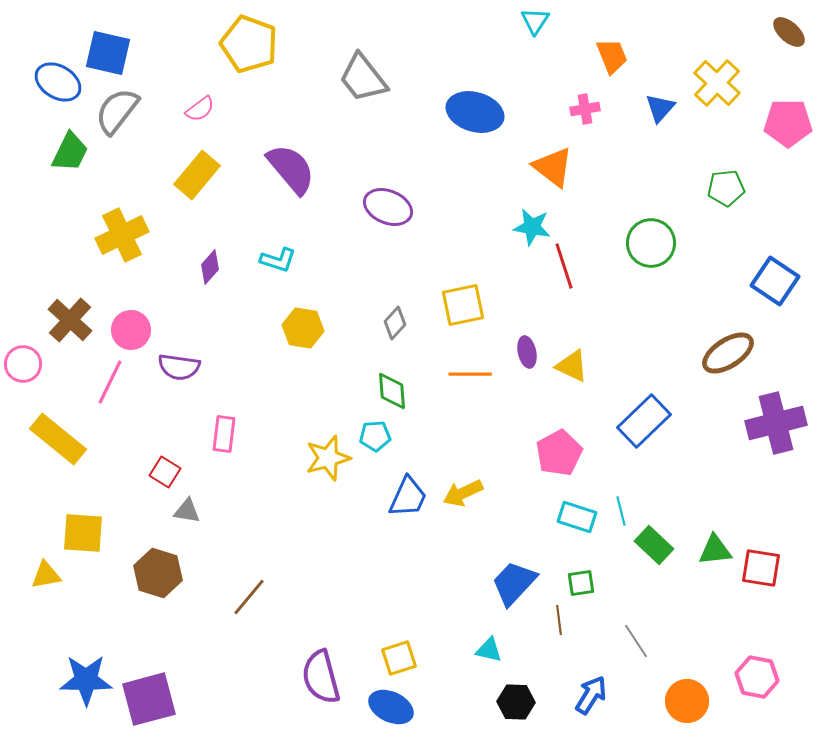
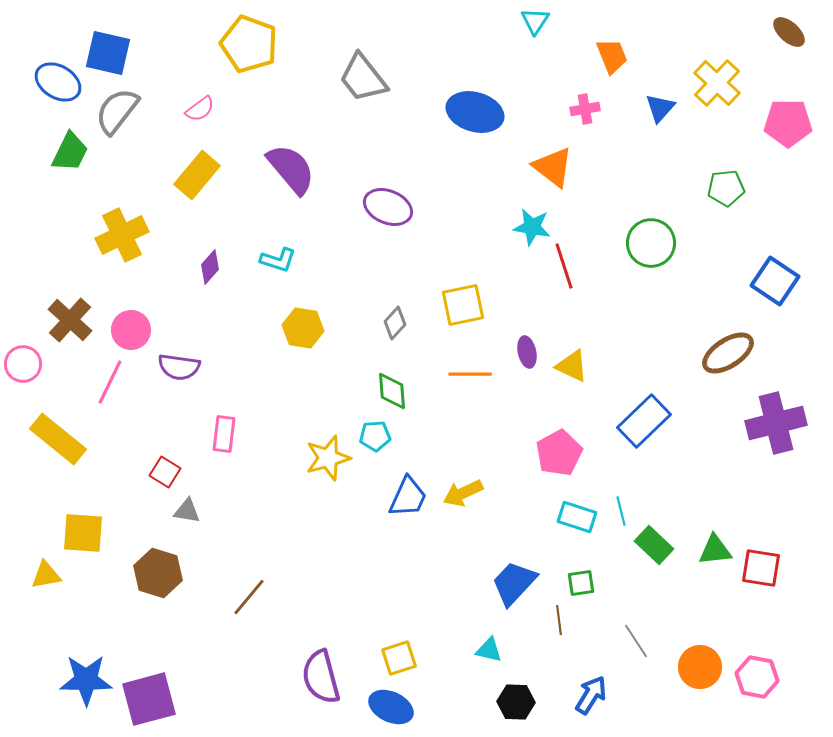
orange circle at (687, 701): moved 13 px right, 34 px up
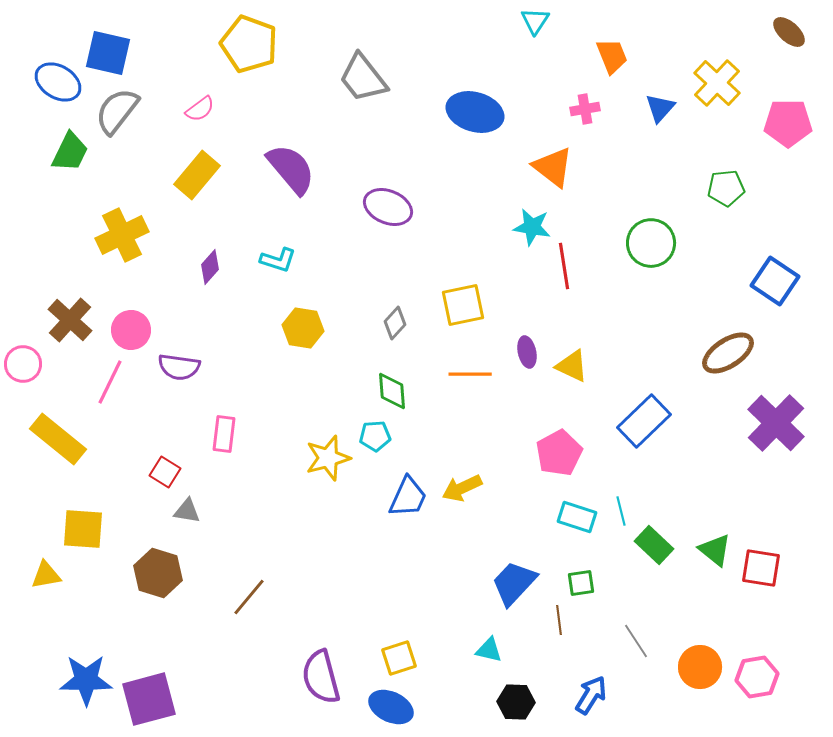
red line at (564, 266): rotated 9 degrees clockwise
purple cross at (776, 423): rotated 32 degrees counterclockwise
yellow arrow at (463, 493): moved 1 px left, 5 px up
yellow square at (83, 533): moved 4 px up
green triangle at (715, 550): rotated 45 degrees clockwise
pink hexagon at (757, 677): rotated 21 degrees counterclockwise
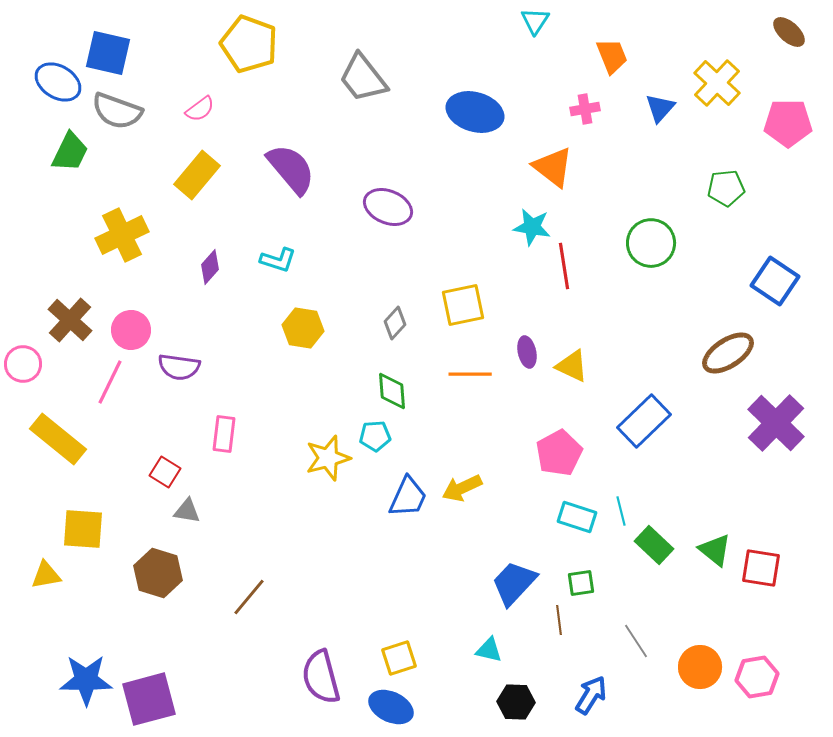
gray semicircle at (117, 111): rotated 108 degrees counterclockwise
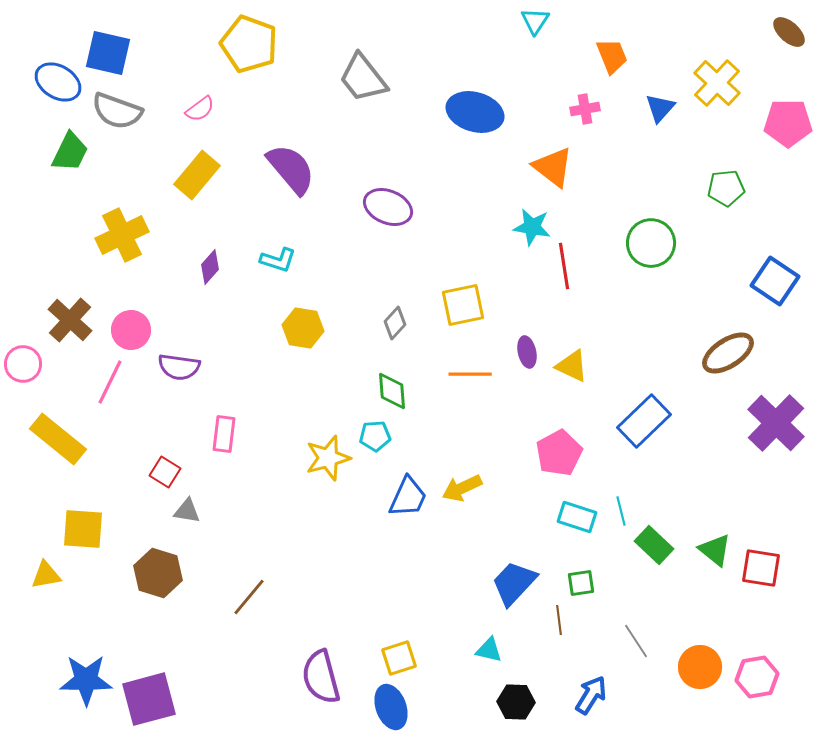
blue ellipse at (391, 707): rotated 45 degrees clockwise
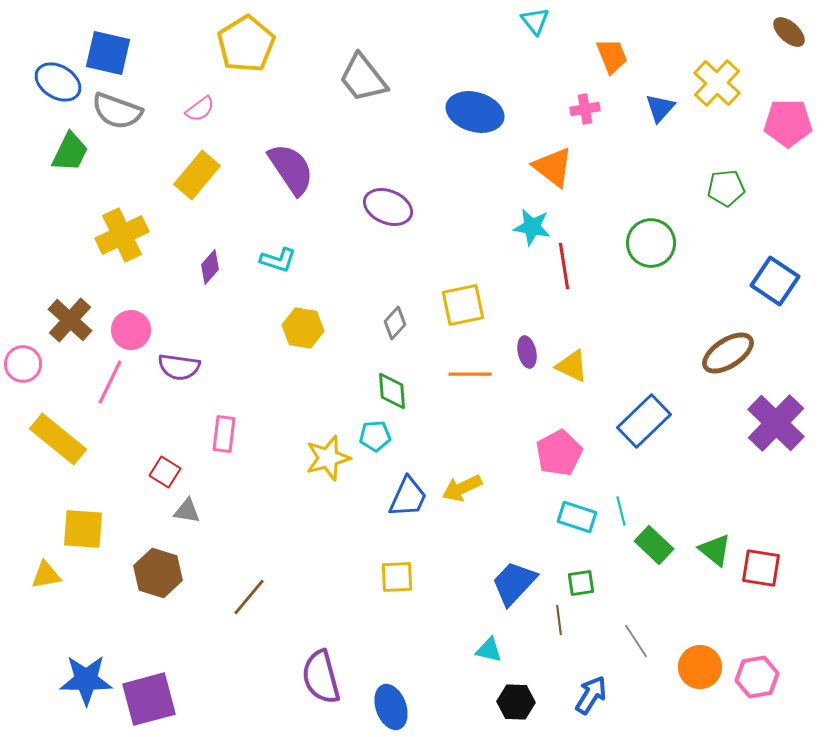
cyan triangle at (535, 21): rotated 12 degrees counterclockwise
yellow pentagon at (249, 44): moved 3 px left; rotated 20 degrees clockwise
purple semicircle at (291, 169): rotated 6 degrees clockwise
yellow square at (399, 658): moved 2 px left, 81 px up; rotated 15 degrees clockwise
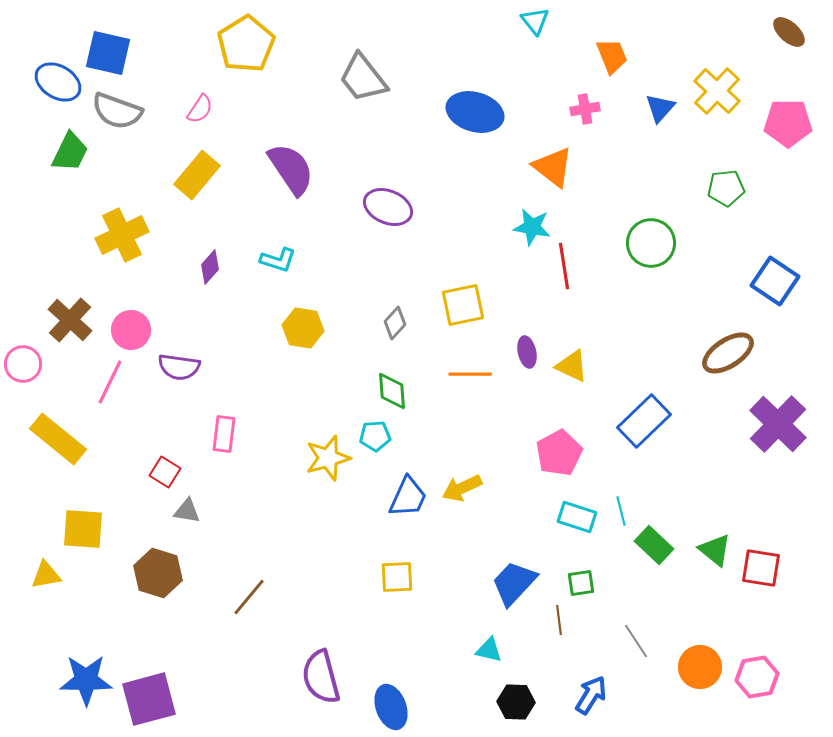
yellow cross at (717, 83): moved 8 px down
pink semicircle at (200, 109): rotated 20 degrees counterclockwise
purple cross at (776, 423): moved 2 px right, 1 px down
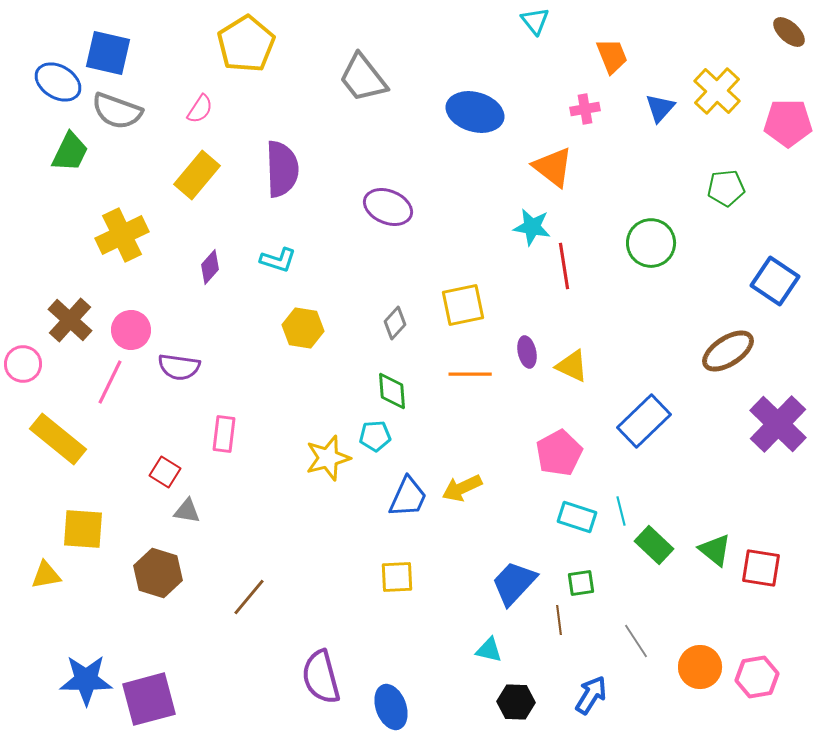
purple semicircle at (291, 169): moved 9 px left; rotated 32 degrees clockwise
brown ellipse at (728, 353): moved 2 px up
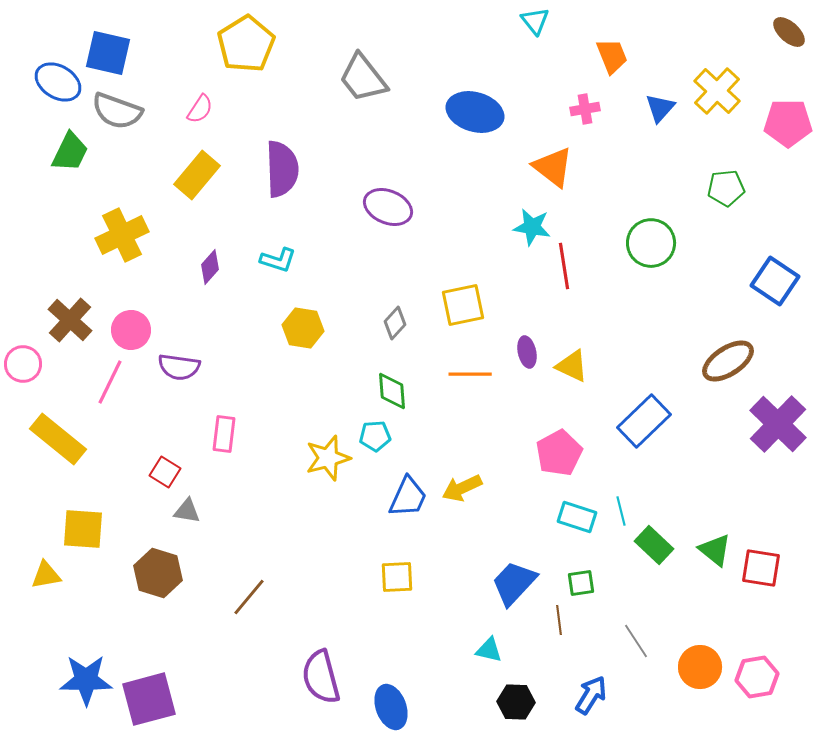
brown ellipse at (728, 351): moved 10 px down
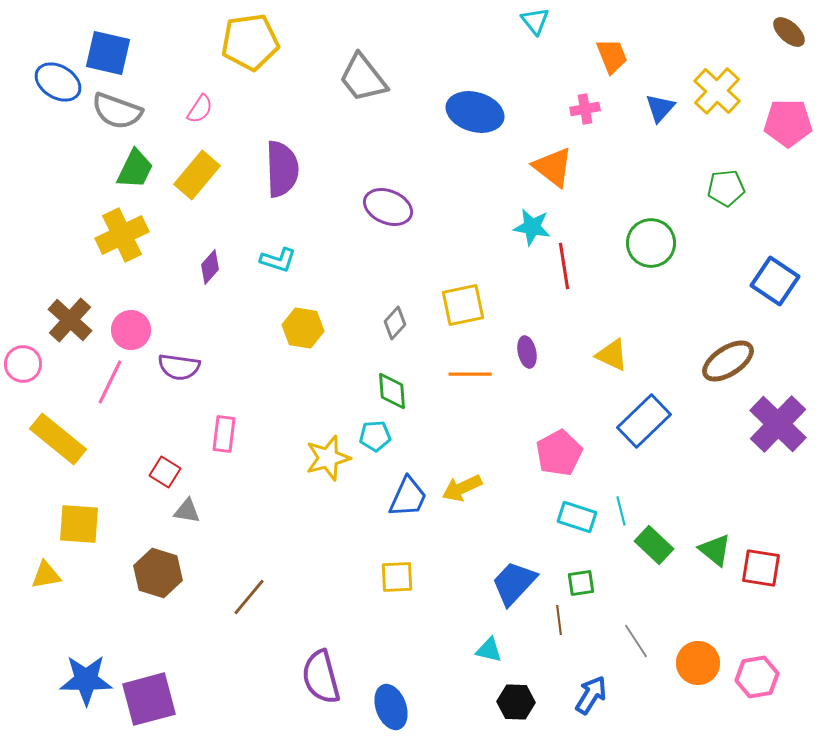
yellow pentagon at (246, 44): moved 4 px right, 2 px up; rotated 24 degrees clockwise
green trapezoid at (70, 152): moved 65 px right, 17 px down
yellow triangle at (572, 366): moved 40 px right, 11 px up
yellow square at (83, 529): moved 4 px left, 5 px up
orange circle at (700, 667): moved 2 px left, 4 px up
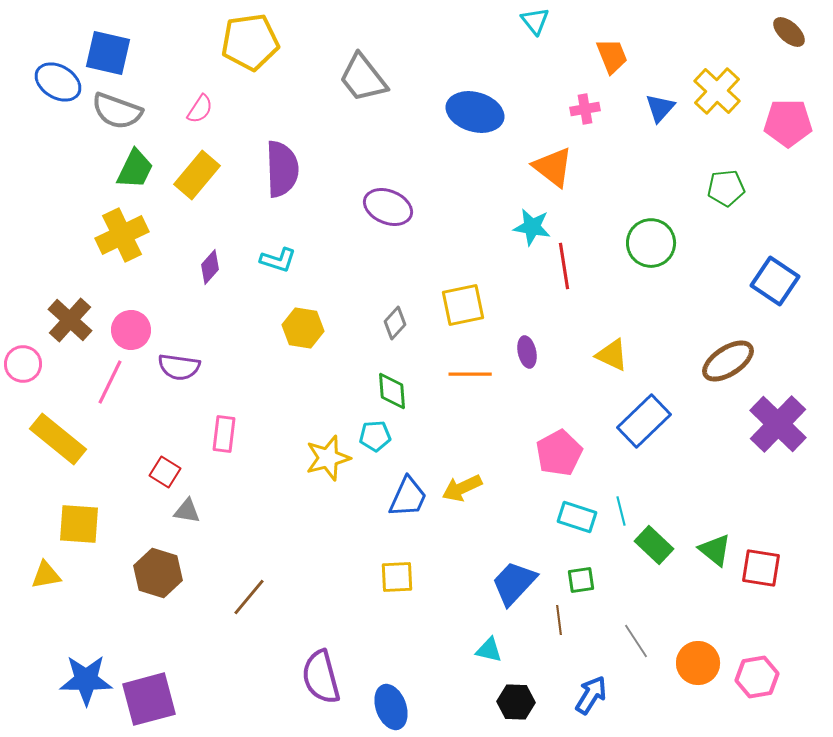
green square at (581, 583): moved 3 px up
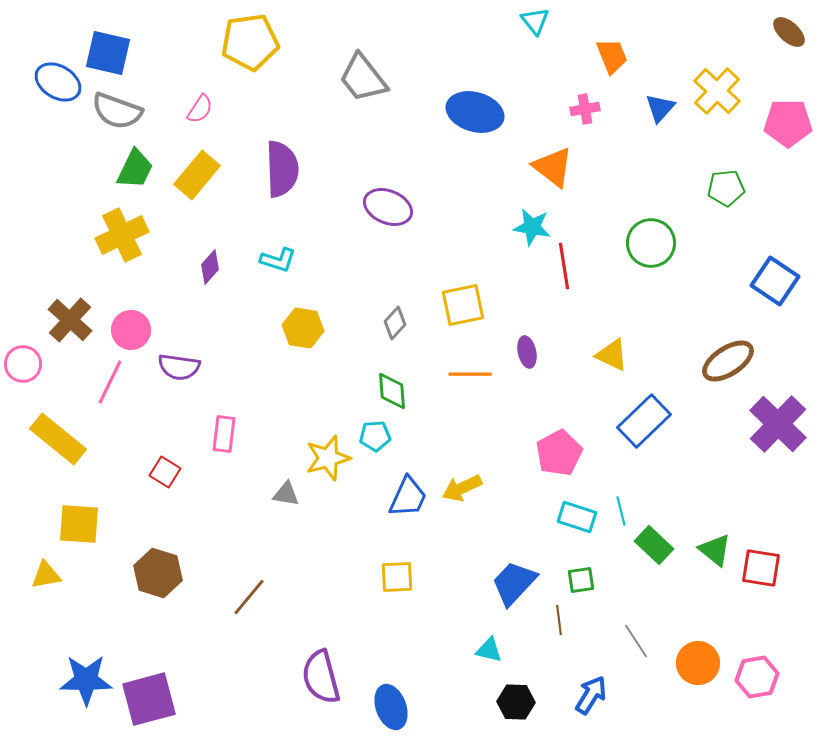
gray triangle at (187, 511): moved 99 px right, 17 px up
